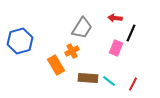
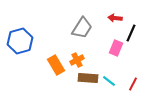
orange cross: moved 5 px right, 9 px down
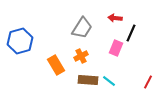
orange cross: moved 4 px right, 4 px up
brown rectangle: moved 2 px down
red line: moved 15 px right, 2 px up
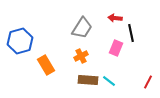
black line: rotated 36 degrees counterclockwise
orange rectangle: moved 10 px left
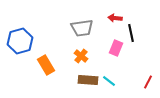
gray trapezoid: rotated 50 degrees clockwise
orange cross: rotated 24 degrees counterclockwise
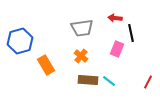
pink rectangle: moved 1 px right, 1 px down
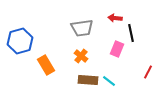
red line: moved 10 px up
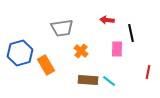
red arrow: moved 8 px left, 2 px down
gray trapezoid: moved 20 px left
blue hexagon: moved 12 px down
pink rectangle: rotated 21 degrees counterclockwise
orange cross: moved 5 px up
red line: rotated 16 degrees counterclockwise
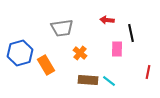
orange cross: moved 1 px left, 2 px down
